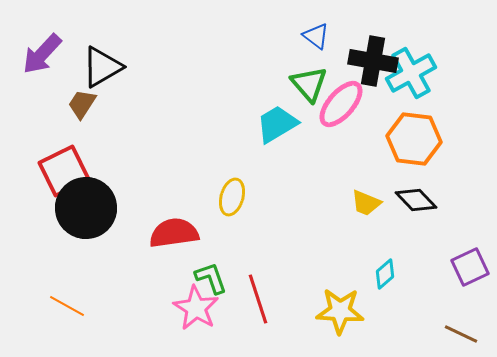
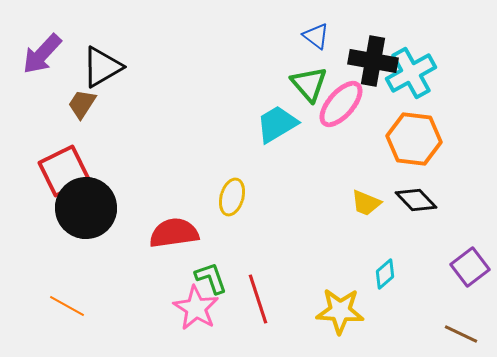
purple square: rotated 12 degrees counterclockwise
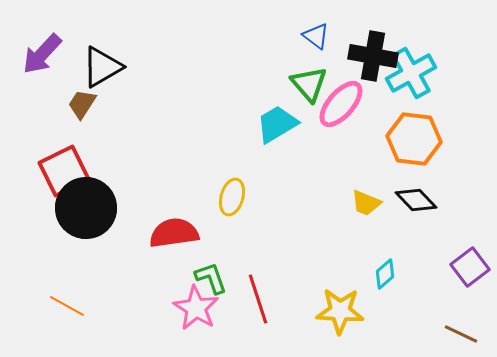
black cross: moved 5 px up
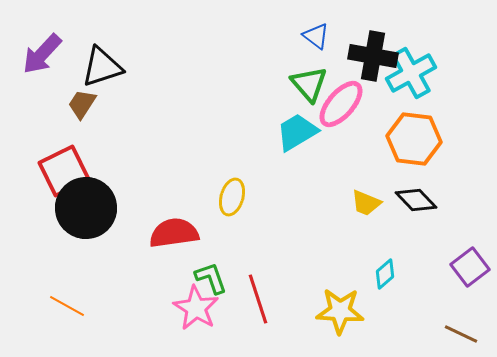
black triangle: rotated 12 degrees clockwise
cyan trapezoid: moved 20 px right, 8 px down
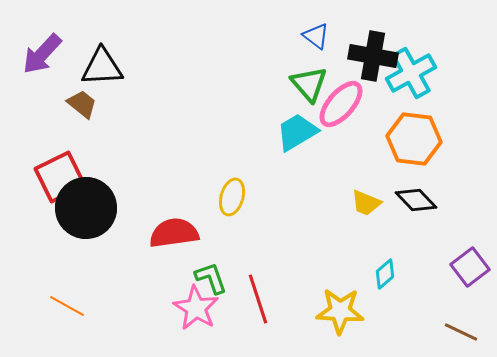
black triangle: rotated 15 degrees clockwise
brown trapezoid: rotated 96 degrees clockwise
red square: moved 4 px left, 6 px down
brown line: moved 2 px up
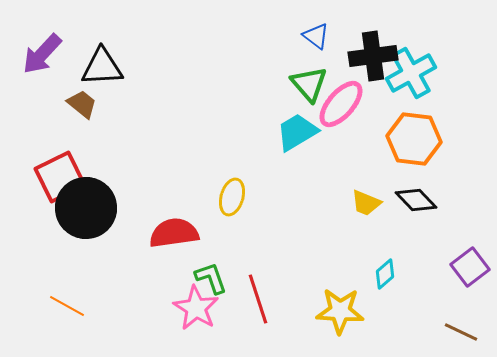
black cross: rotated 18 degrees counterclockwise
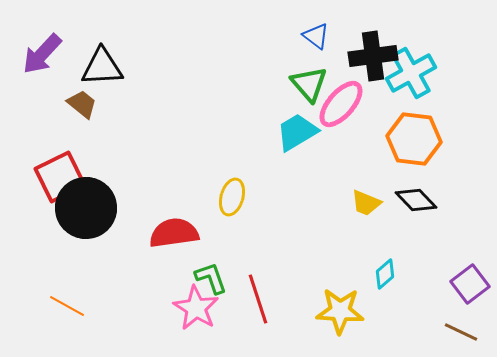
purple square: moved 17 px down
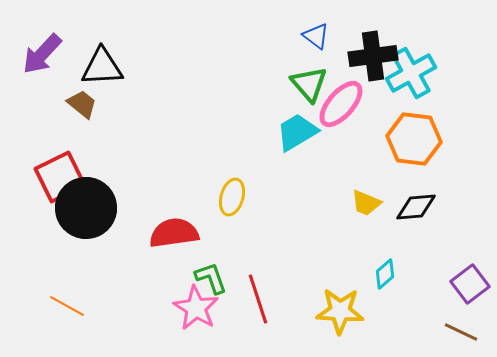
black diamond: moved 7 px down; rotated 51 degrees counterclockwise
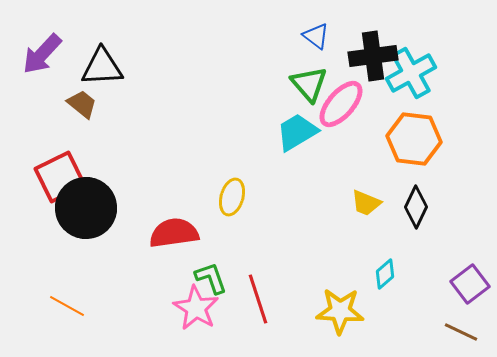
black diamond: rotated 60 degrees counterclockwise
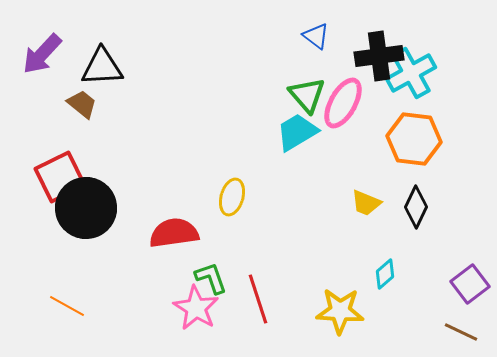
black cross: moved 6 px right
green triangle: moved 2 px left, 11 px down
pink ellipse: moved 2 px right, 1 px up; rotated 12 degrees counterclockwise
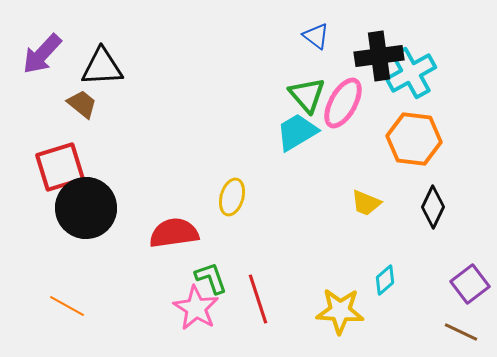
red square: moved 10 px up; rotated 9 degrees clockwise
black diamond: moved 17 px right
cyan diamond: moved 6 px down
